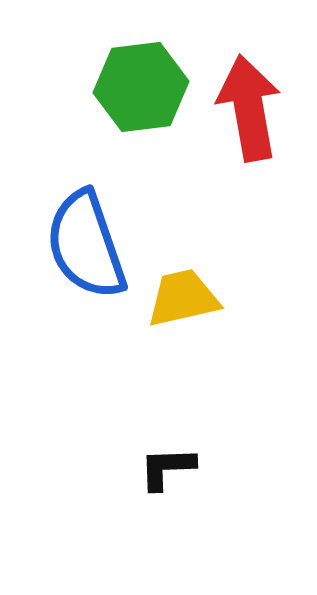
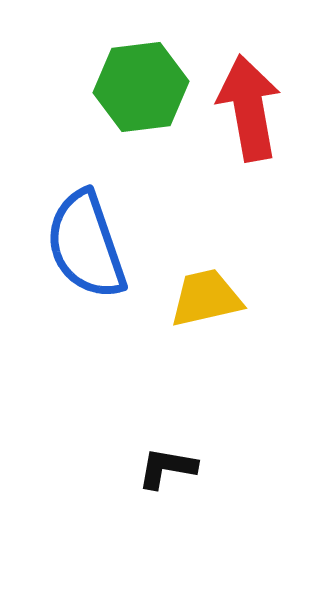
yellow trapezoid: moved 23 px right
black L-shape: rotated 12 degrees clockwise
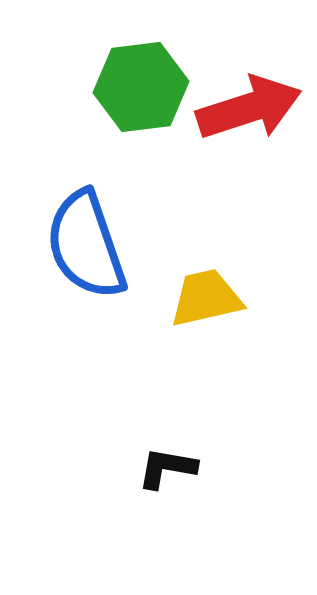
red arrow: rotated 82 degrees clockwise
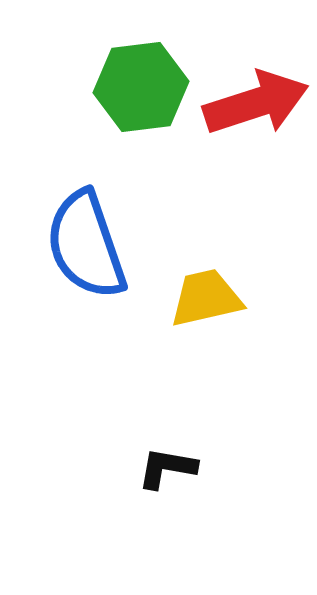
red arrow: moved 7 px right, 5 px up
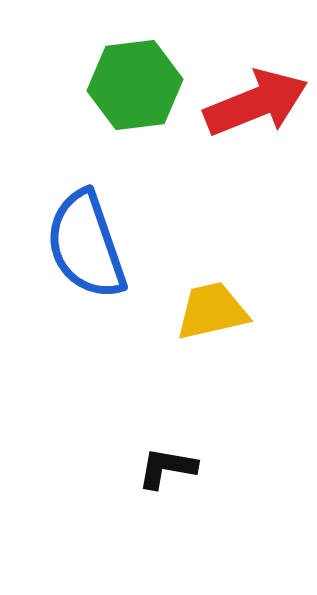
green hexagon: moved 6 px left, 2 px up
red arrow: rotated 4 degrees counterclockwise
yellow trapezoid: moved 6 px right, 13 px down
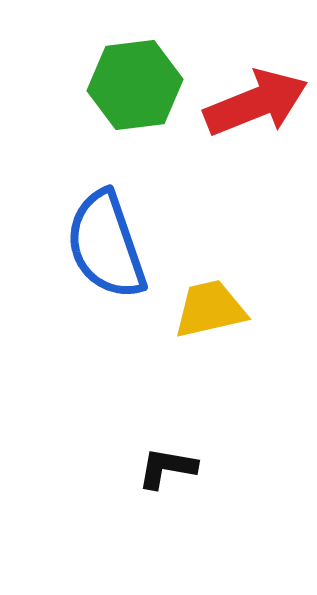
blue semicircle: moved 20 px right
yellow trapezoid: moved 2 px left, 2 px up
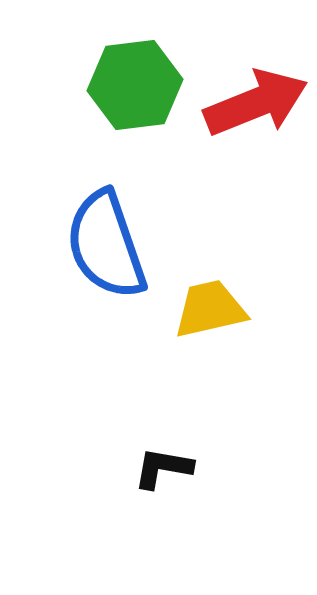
black L-shape: moved 4 px left
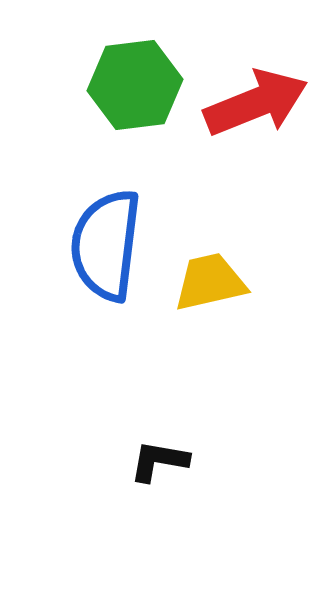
blue semicircle: rotated 26 degrees clockwise
yellow trapezoid: moved 27 px up
black L-shape: moved 4 px left, 7 px up
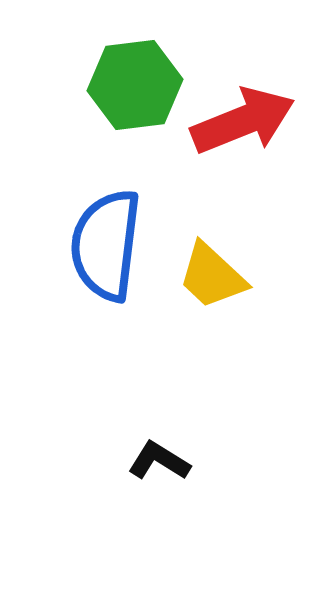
red arrow: moved 13 px left, 18 px down
yellow trapezoid: moved 2 px right, 6 px up; rotated 124 degrees counterclockwise
black L-shape: rotated 22 degrees clockwise
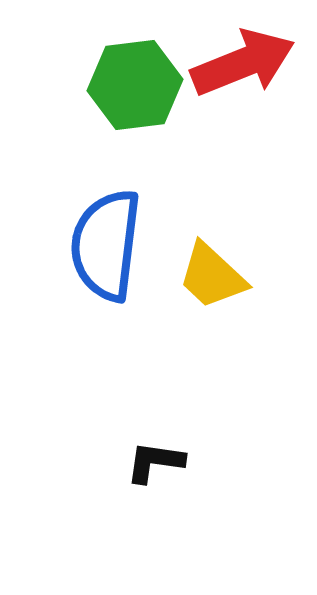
red arrow: moved 58 px up
black L-shape: moved 4 px left, 1 px down; rotated 24 degrees counterclockwise
